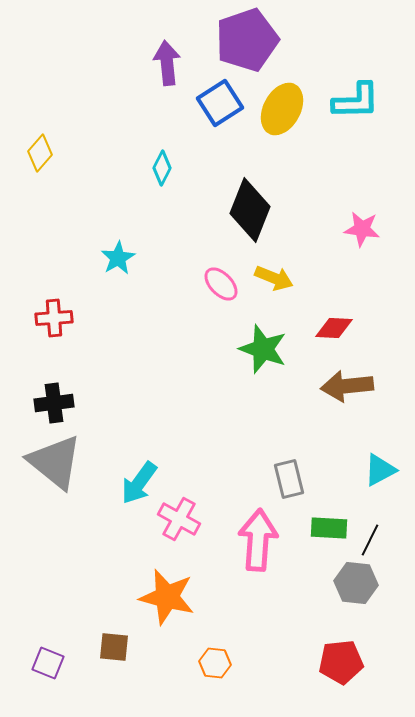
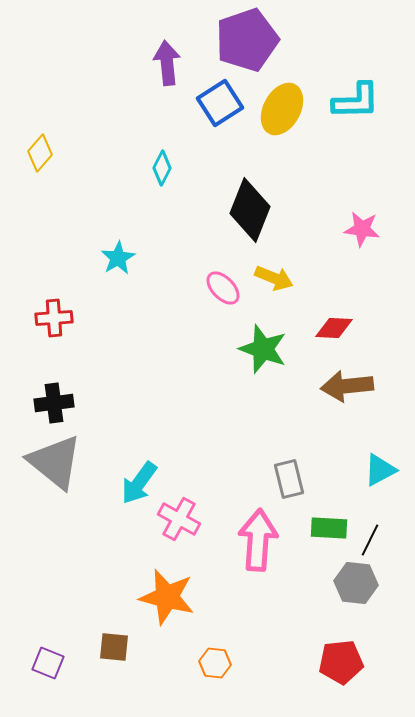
pink ellipse: moved 2 px right, 4 px down
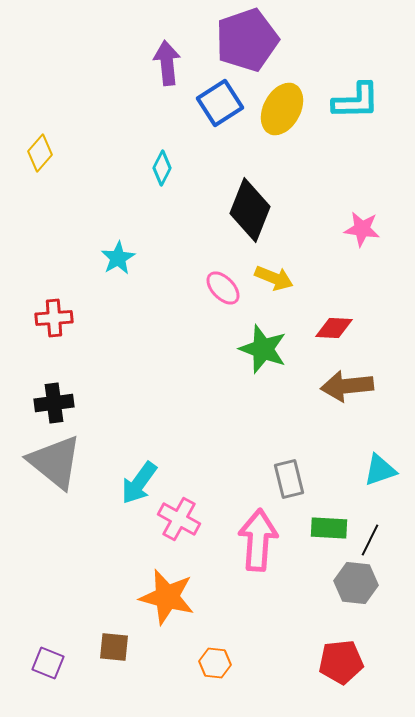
cyan triangle: rotated 9 degrees clockwise
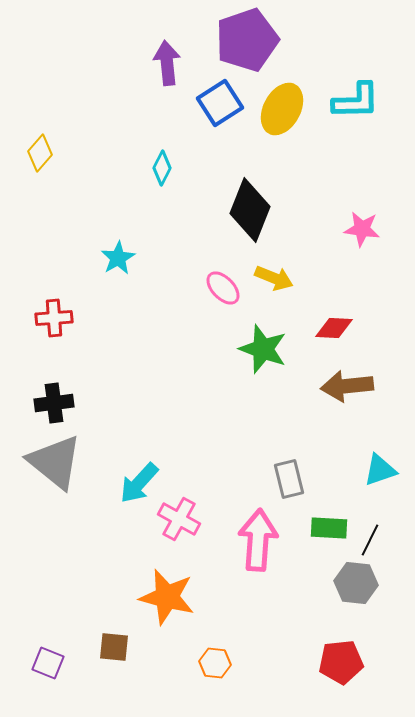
cyan arrow: rotated 6 degrees clockwise
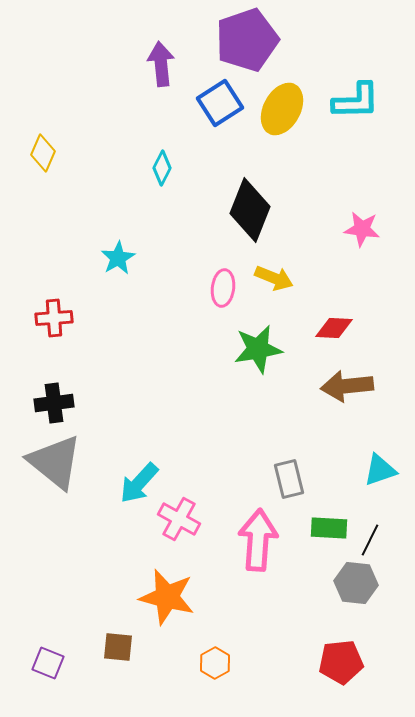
purple arrow: moved 6 px left, 1 px down
yellow diamond: moved 3 px right; rotated 18 degrees counterclockwise
pink ellipse: rotated 51 degrees clockwise
green star: moved 5 px left; rotated 30 degrees counterclockwise
brown square: moved 4 px right
orange hexagon: rotated 24 degrees clockwise
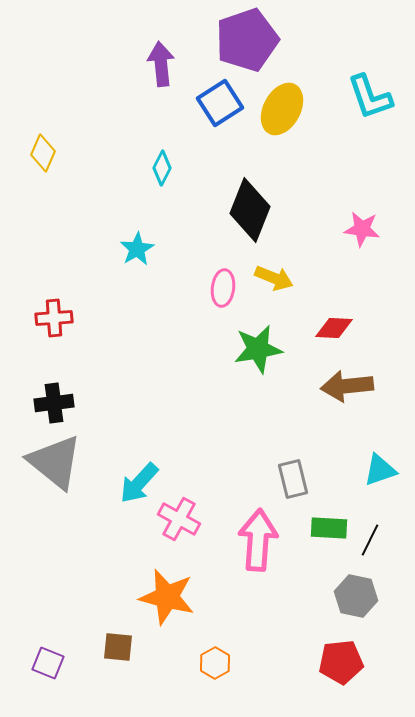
cyan L-shape: moved 14 px right, 4 px up; rotated 72 degrees clockwise
cyan star: moved 19 px right, 9 px up
gray rectangle: moved 4 px right
gray hexagon: moved 13 px down; rotated 6 degrees clockwise
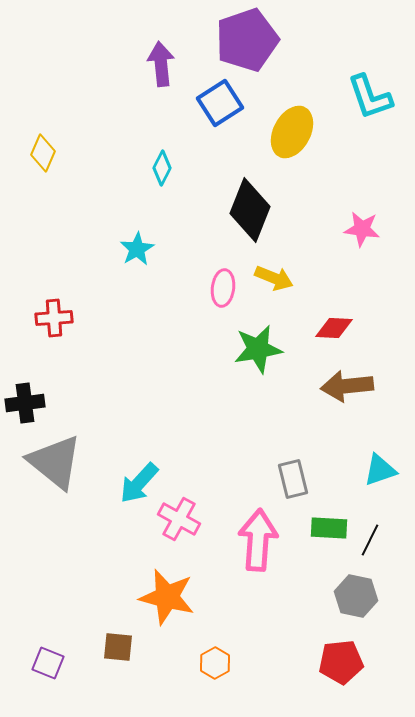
yellow ellipse: moved 10 px right, 23 px down
black cross: moved 29 px left
